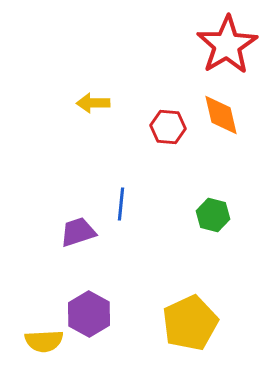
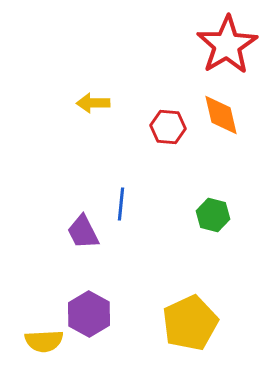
purple trapezoid: moved 5 px right; rotated 99 degrees counterclockwise
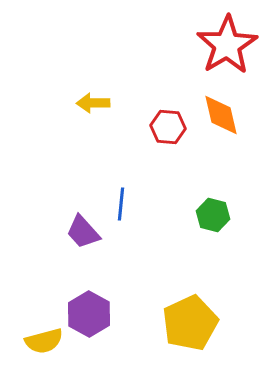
purple trapezoid: rotated 15 degrees counterclockwise
yellow semicircle: rotated 12 degrees counterclockwise
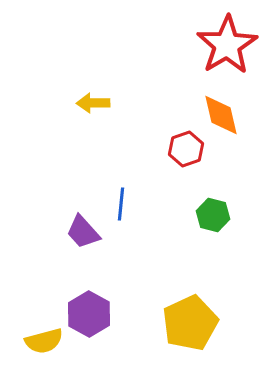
red hexagon: moved 18 px right, 22 px down; rotated 24 degrees counterclockwise
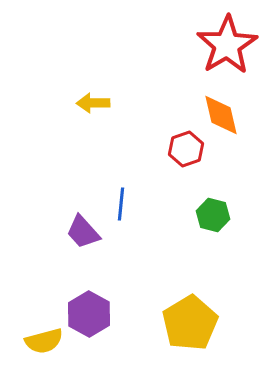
yellow pentagon: rotated 6 degrees counterclockwise
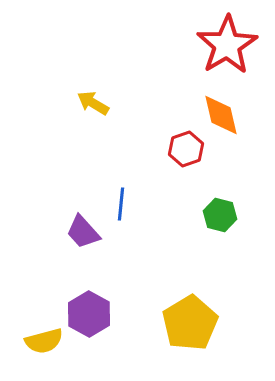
yellow arrow: rotated 32 degrees clockwise
green hexagon: moved 7 px right
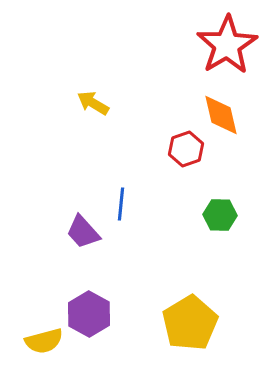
green hexagon: rotated 12 degrees counterclockwise
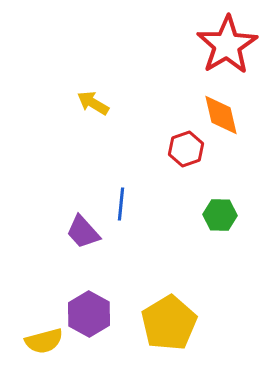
yellow pentagon: moved 21 px left
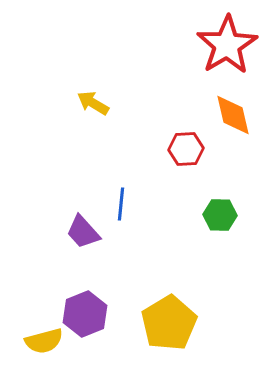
orange diamond: moved 12 px right
red hexagon: rotated 16 degrees clockwise
purple hexagon: moved 4 px left; rotated 9 degrees clockwise
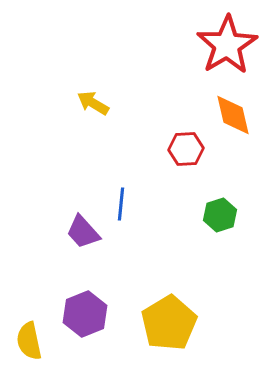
green hexagon: rotated 20 degrees counterclockwise
yellow semicircle: moved 15 px left; rotated 93 degrees clockwise
